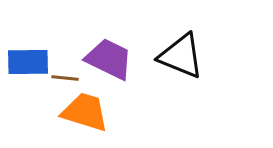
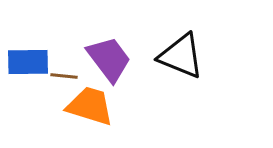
purple trapezoid: rotated 27 degrees clockwise
brown line: moved 1 px left, 2 px up
orange trapezoid: moved 5 px right, 6 px up
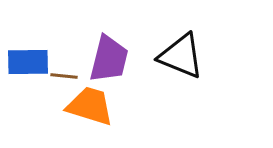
purple trapezoid: rotated 51 degrees clockwise
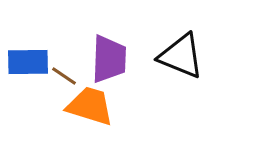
purple trapezoid: rotated 12 degrees counterclockwise
brown line: rotated 28 degrees clockwise
